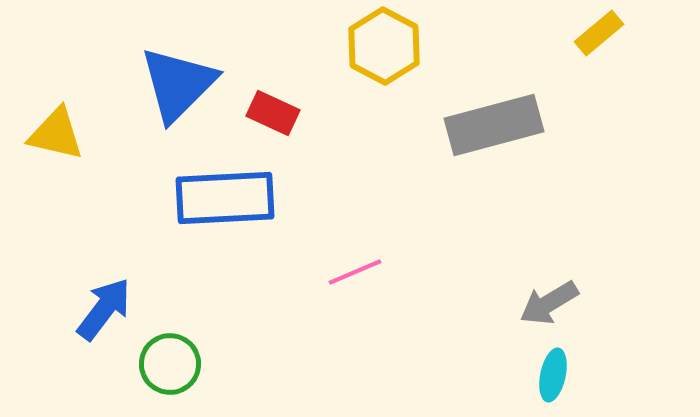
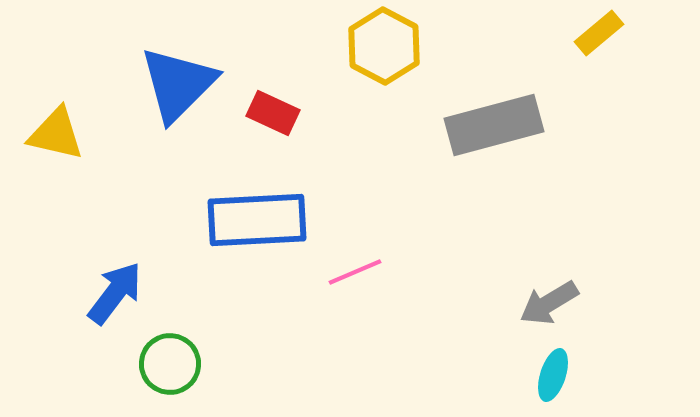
blue rectangle: moved 32 px right, 22 px down
blue arrow: moved 11 px right, 16 px up
cyan ellipse: rotated 6 degrees clockwise
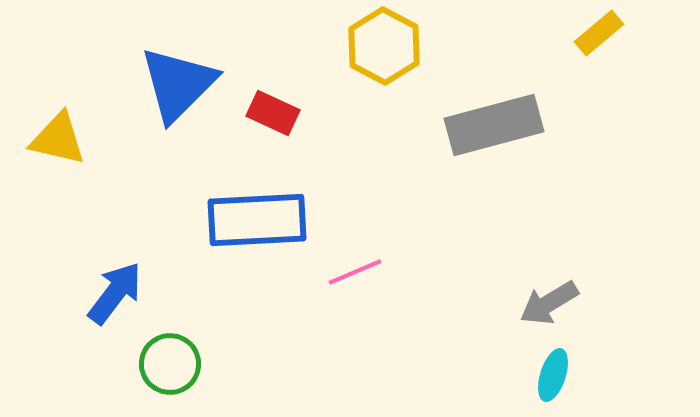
yellow triangle: moved 2 px right, 5 px down
